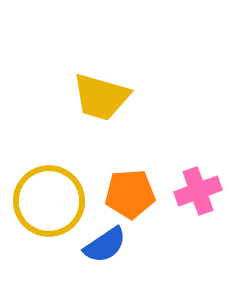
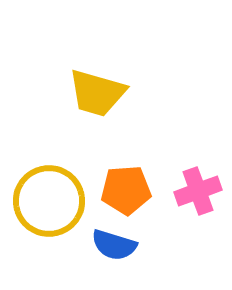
yellow trapezoid: moved 4 px left, 4 px up
orange pentagon: moved 4 px left, 4 px up
blue semicircle: moved 9 px right; rotated 51 degrees clockwise
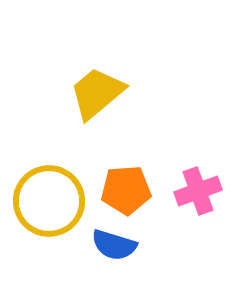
yellow trapezoid: rotated 124 degrees clockwise
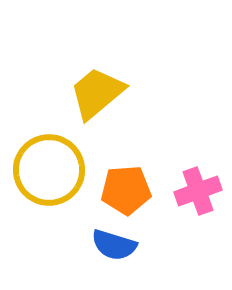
yellow circle: moved 31 px up
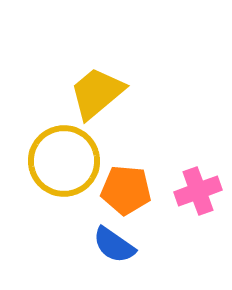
yellow circle: moved 15 px right, 9 px up
orange pentagon: rotated 9 degrees clockwise
blue semicircle: rotated 18 degrees clockwise
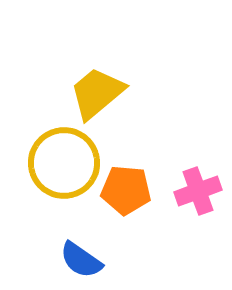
yellow circle: moved 2 px down
blue semicircle: moved 33 px left, 15 px down
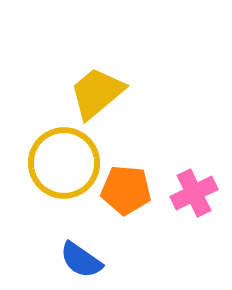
pink cross: moved 4 px left, 2 px down; rotated 6 degrees counterclockwise
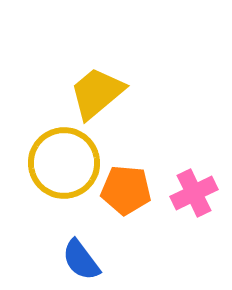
blue semicircle: rotated 18 degrees clockwise
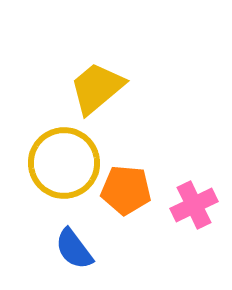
yellow trapezoid: moved 5 px up
pink cross: moved 12 px down
blue semicircle: moved 7 px left, 11 px up
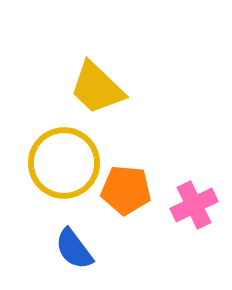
yellow trapezoid: rotated 96 degrees counterclockwise
